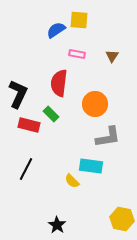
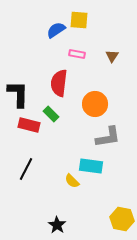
black L-shape: rotated 24 degrees counterclockwise
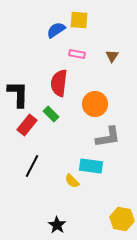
red rectangle: moved 2 px left; rotated 65 degrees counterclockwise
black line: moved 6 px right, 3 px up
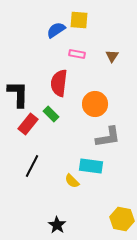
red rectangle: moved 1 px right, 1 px up
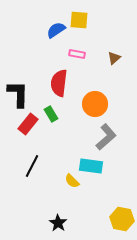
brown triangle: moved 2 px right, 2 px down; rotated 16 degrees clockwise
green rectangle: rotated 14 degrees clockwise
gray L-shape: moved 2 px left; rotated 32 degrees counterclockwise
black star: moved 1 px right, 2 px up
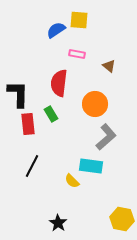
brown triangle: moved 5 px left, 8 px down; rotated 40 degrees counterclockwise
red rectangle: rotated 45 degrees counterclockwise
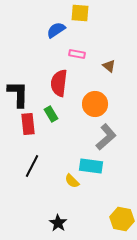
yellow square: moved 1 px right, 7 px up
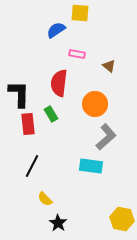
black L-shape: moved 1 px right
yellow semicircle: moved 27 px left, 18 px down
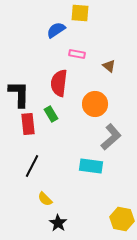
gray L-shape: moved 5 px right
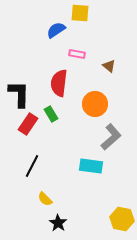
red rectangle: rotated 40 degrees clockwise
